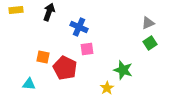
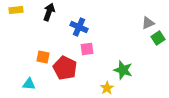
green square: moved 8 px right, 5 px up
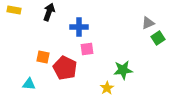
yellow rectangle: moved 2 px left; rotated 16 degrees clockwise
blue cross: rotated 24 degrees counterclockwise
green star: rotated 24 degrees counterclockwise
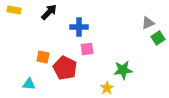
black arrow: rotated 24 degrees clockwise
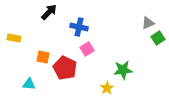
yellow rectangle: moved 28 px down
blue cross: rotated 12 degrees clockwise
pink square: rotated 24 degrees counterclockwise
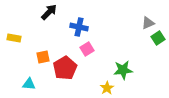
orange square: rotated 24 degrees counterclockwise
red pentagon: rotated 15 degrees clockwise
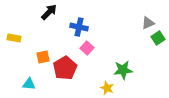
pink square: moved 1 px up; rotated 16 degrees counterclockwise
yellow star: rotated 16 degrees counterclockwise
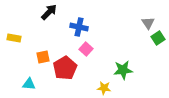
gray triangle: rotated 40 degrees counterclockwise
pink square: moved 1 px left, 1 px down
yellow star: moved 3 px left; rotated 16 degrees counterclockwise
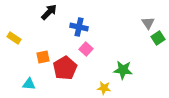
yellow rectangle: rotated 24 degrees clockwise
green star: rotated 12 degrees clockwise
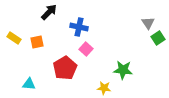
orange square: moved 6 px left, 15 px up
